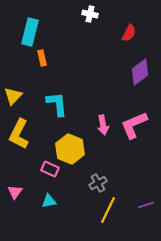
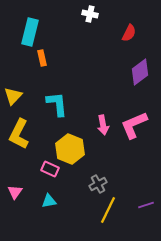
gray cross: moved 1 px down
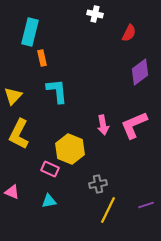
white cross: moved 5 px right
cyan L-shape: moved 13 px up
gray cross: rotated 18 degrees clockwise
pink triangle: moved 3 px left; rotated 42 degrees counterclockwise
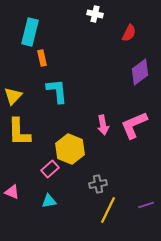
yellow L-shape: moved 2 px up; rotated 28 degrees counterclockwise
pink rectangle: rotated 66 degrees counterclockwise
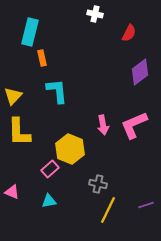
gray cross: rotated 24 degrees clockwise
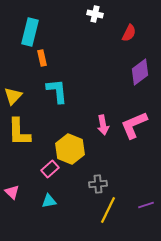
gray cross: rotated 18 degrees counterclockwise
pink triangle: rotated 21 degrees clockwise
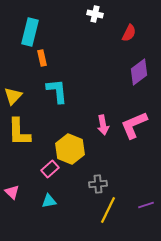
purple diamond: moved 1 px left
